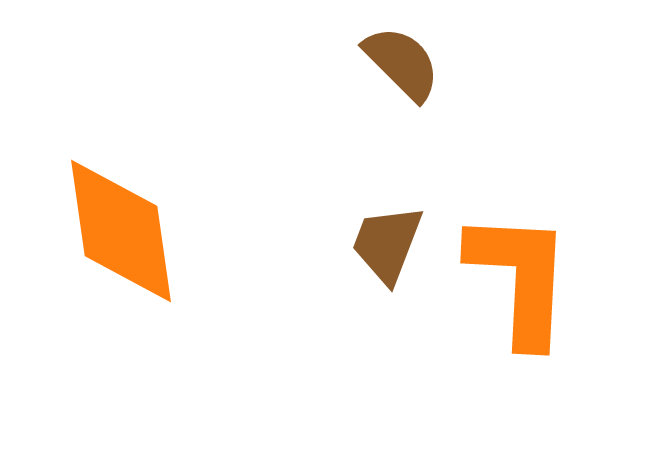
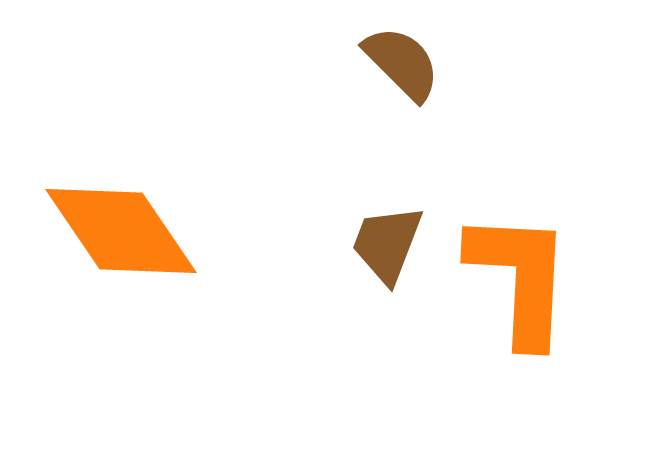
orange diamond: rotated 26 degrees counterclockwise
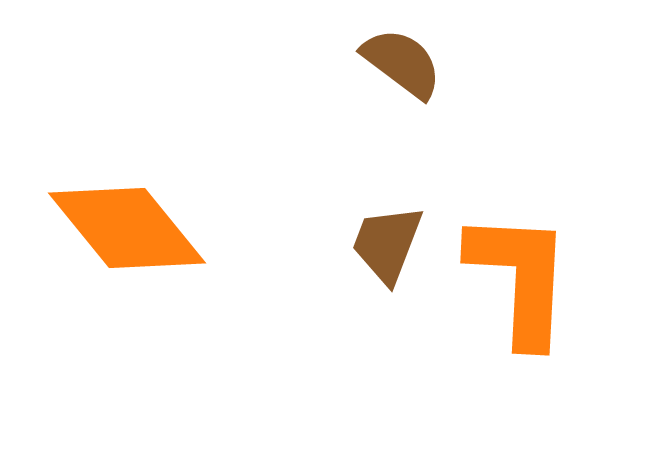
brown semicircle: rotated 8 degrees counterclockwise
orange diamond: moved 6 px right, 3 px up; rotated 5 degrees counterclockwise
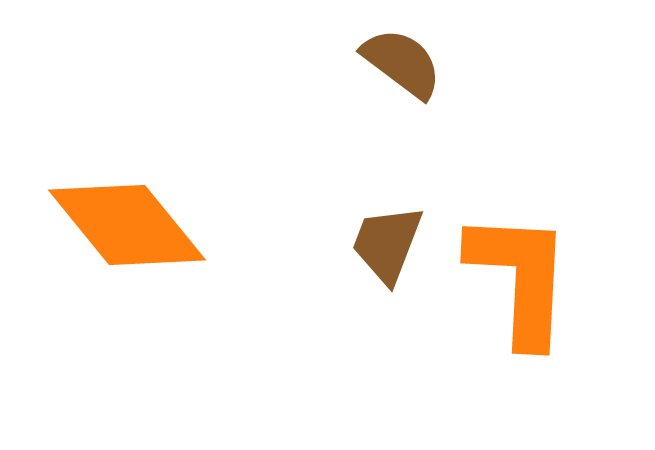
orange diamond: moved 3 px up
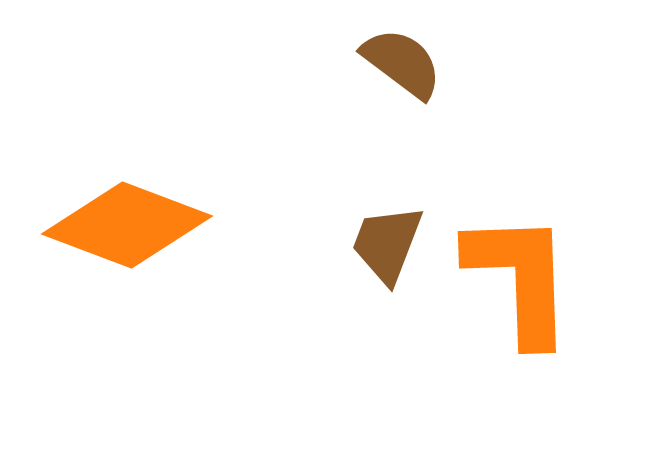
orange diamond: rotated 30 degrees counterclockwise
orange L-shape: rotated 5 degrees counterclockwise
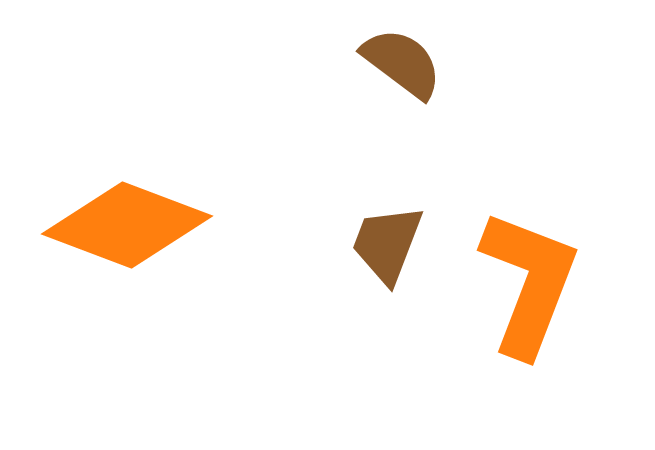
orange L-shape: moved 9 px right, 5 px down; rotated 23 degrees clockwise
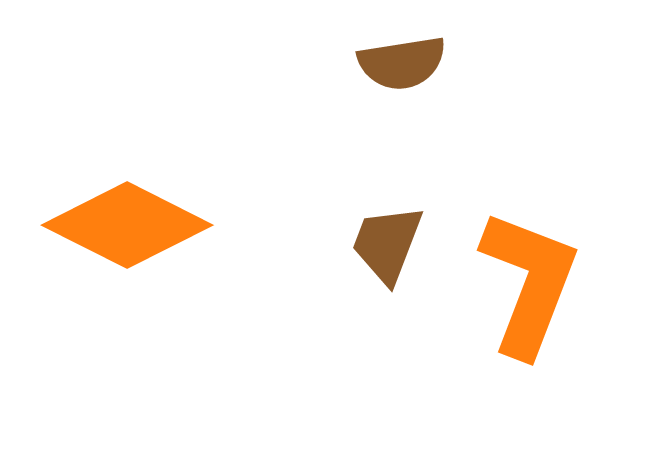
brown semicircle: rotated 134 degrees clockwise
orange diamond: rotated 6 degrees clockwise
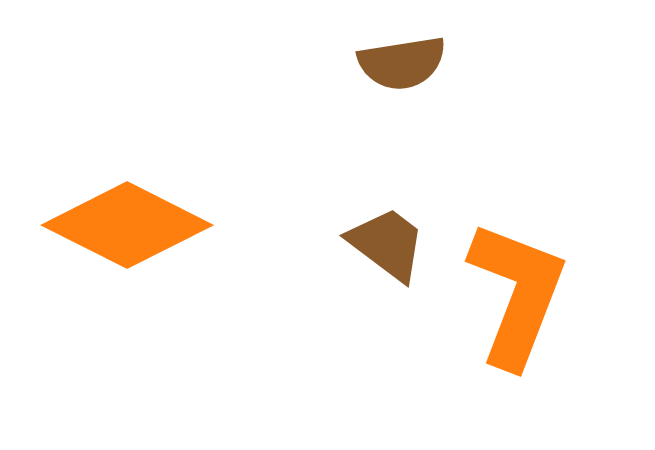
brown trapezoid: rotated 106 degrees clockwise
orange L-shape: moved 12 px left, 11 px down
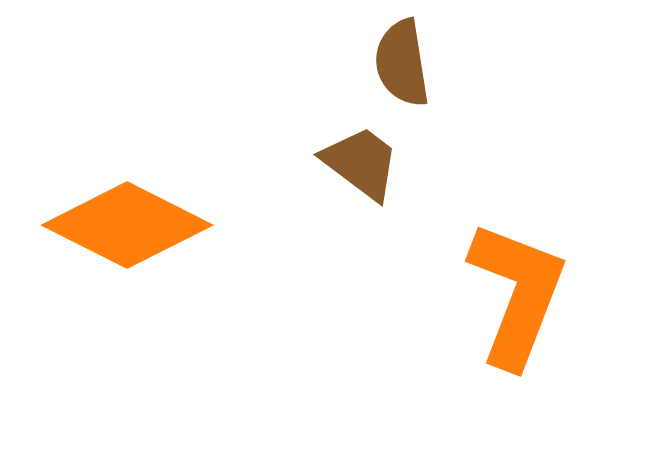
brown semicircle: rotated 90 degrees clockwise
brown trapezoid: moved 26 px left, 81 px up
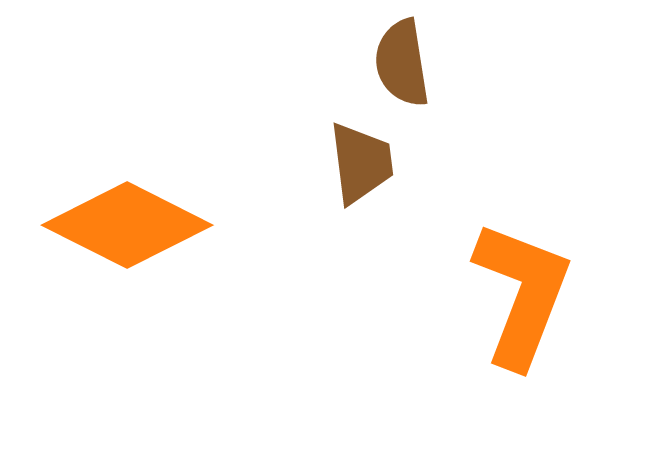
brown trapezoid: rotated 46 degrees clockwise
orange L-shape: moved 5 px right
